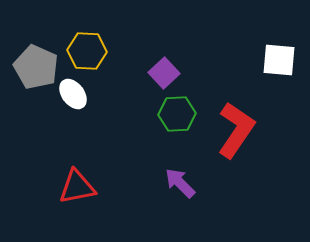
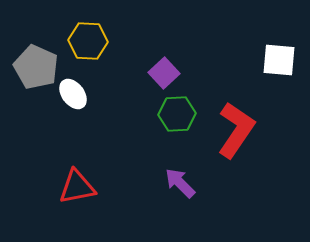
yellow hexagon: moved 1 px right, 10 px up
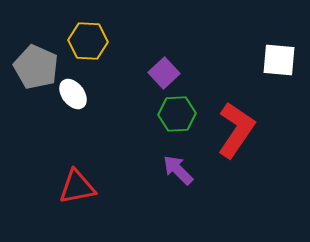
purple arrow: moved 2 px left, 13 px up
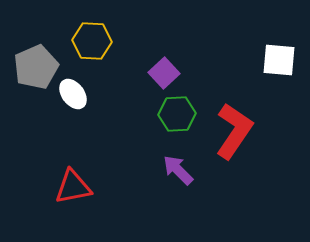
yellow hexagon: moved 4 px right
gray pentagon: rotated 24 degrees clockwise
red L-shape: moved 2 px left, 1 px down
red triangle: moved 4 px left
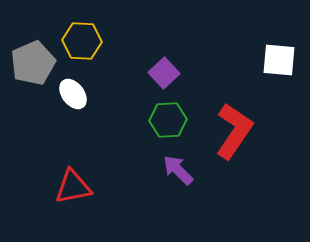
yellow hexagon: moved 10 px left
gray pentagon: moved 3 px left, 4 px up
green hexagon: moved 9 px left, 6 px down
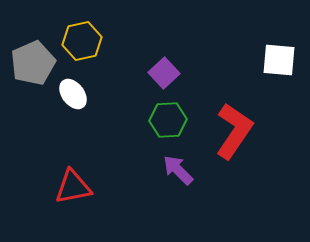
yellow hexagon: rotated 15 degrees counterclockwise
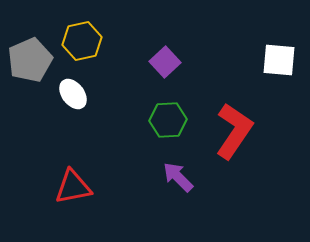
gray pentagon: moved 3 px left, 3 px up
purple square: moved 1 px right, 11 px up
purple arrow: moved 7 px down
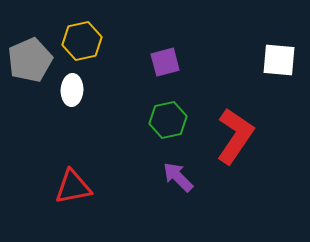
purple square: rotated 28 degrees clockwise
white ellipse: moved 1 px left, 4 px up; rotated 40 degrees clockwise
green hexagon: rotated 9 degrees counterclockwise
red L-shape: moved 1 px right, 5 px down
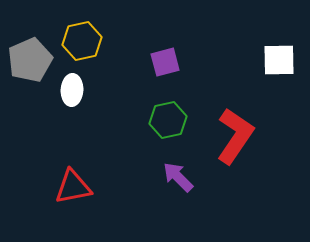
white square: rotated 6 degrees counterclockwise
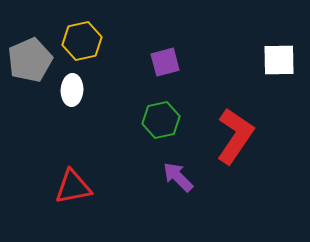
green hexagon: moved 7 px left
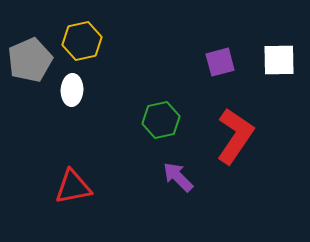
purple square: moved 55 px right
